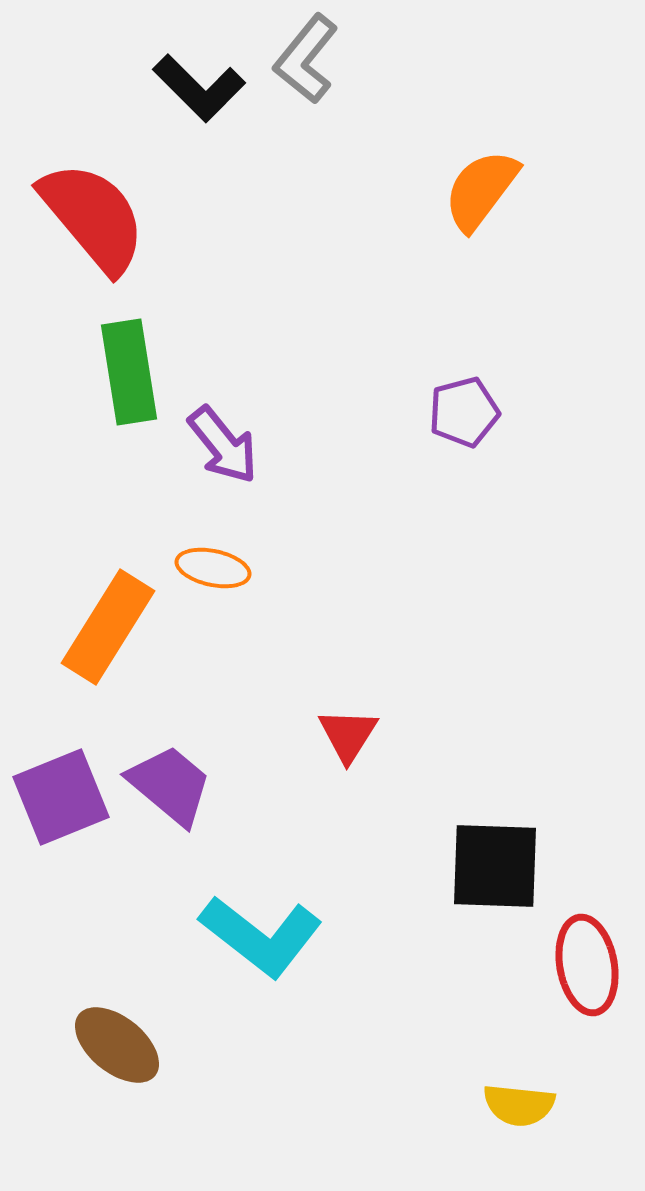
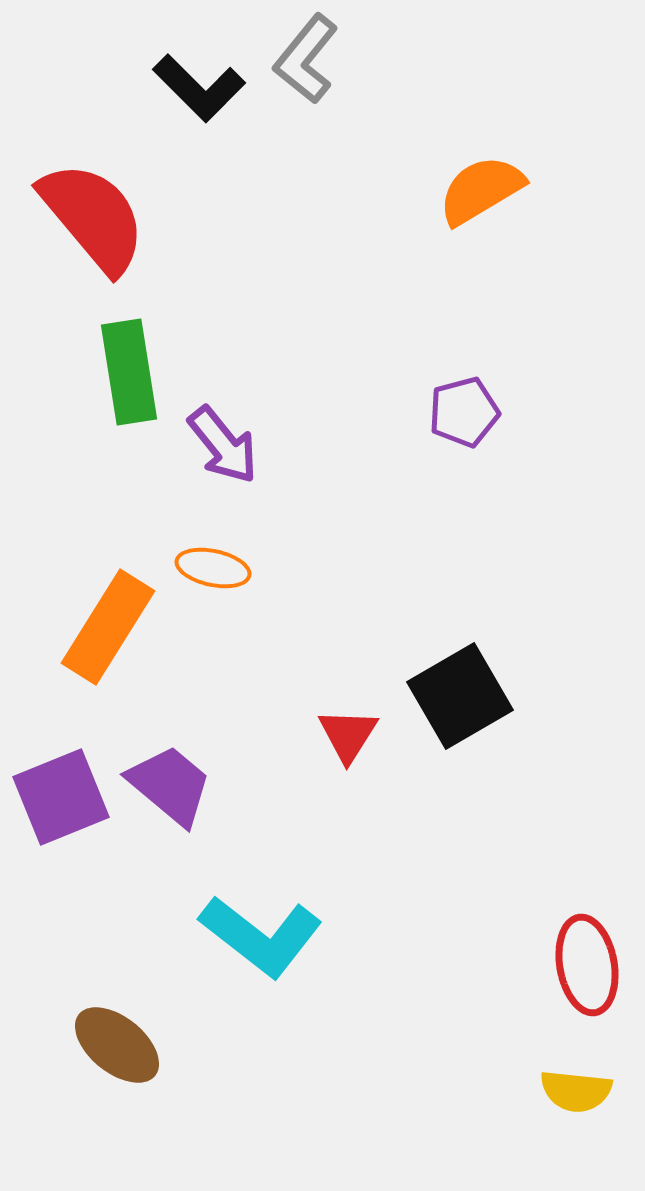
orange semicircle: rotated 22 degrees clockwise
black square: moved 35 px left, 170 px up; rotated 32 degrees counterclockwise
yellow semicircle: moved 57 px right, 14 px up
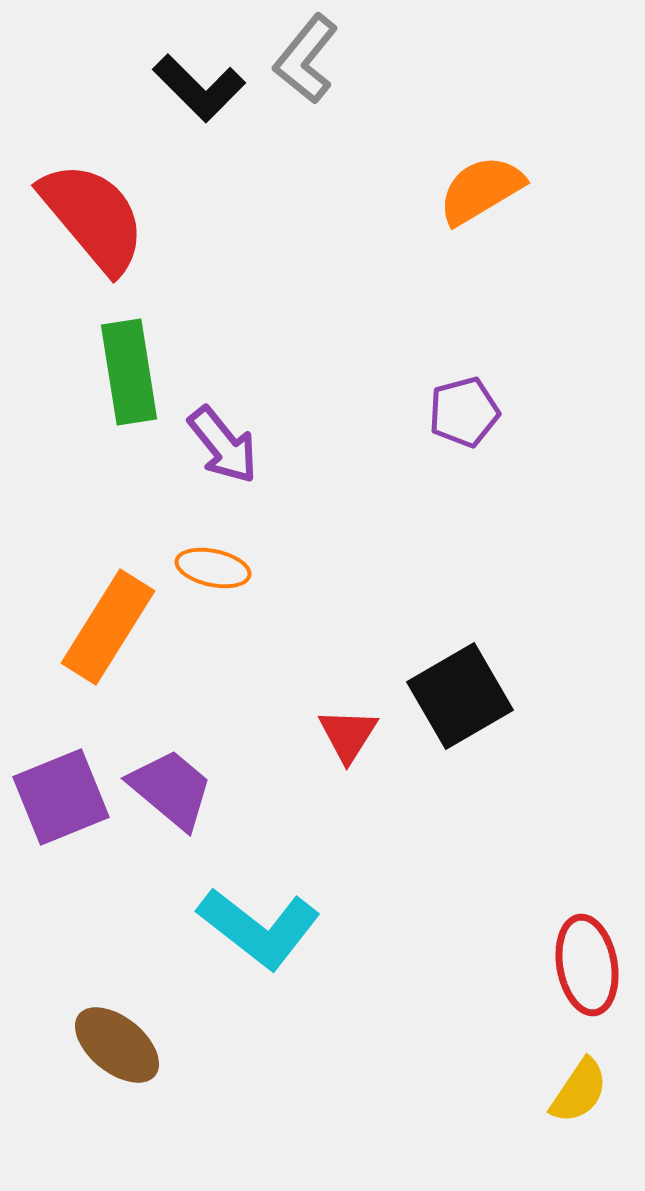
purple trapezoid: moved 1 px right, 4 px down
cyan L-shape: moved 2 px left, 8 px up
yellow semicircle: moved 3 px right; rotated 62 degrees counterclockwise
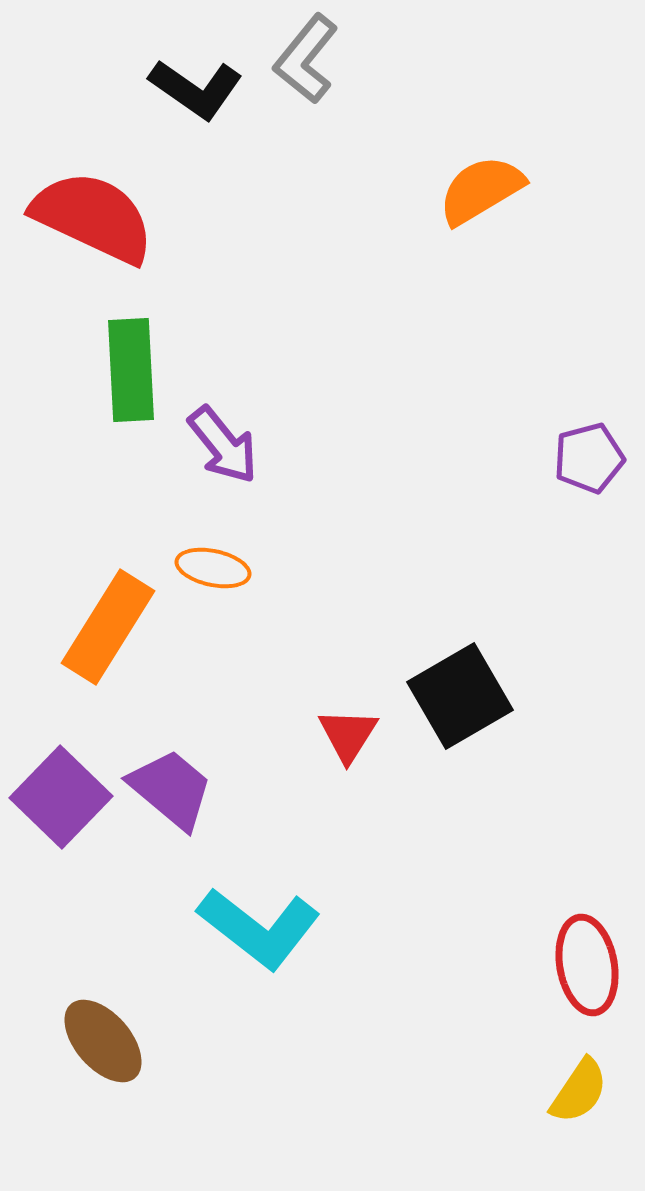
black L-shape: moved 3 px left, 1 px down; rotated 10 degrees counterclockwise
red semicircle: rotated 25 degrees counterclockwise
green rectangle: moved 2 px right, 2 px up; rotated 6 degrees clockwise
purple pentagon: moved 125 px right, 46 px down
purple square: rotated 24 degrees counterclockwise
brown ellipse: moved 14 px left, 4 px up; rotated 10 degrees clockwise
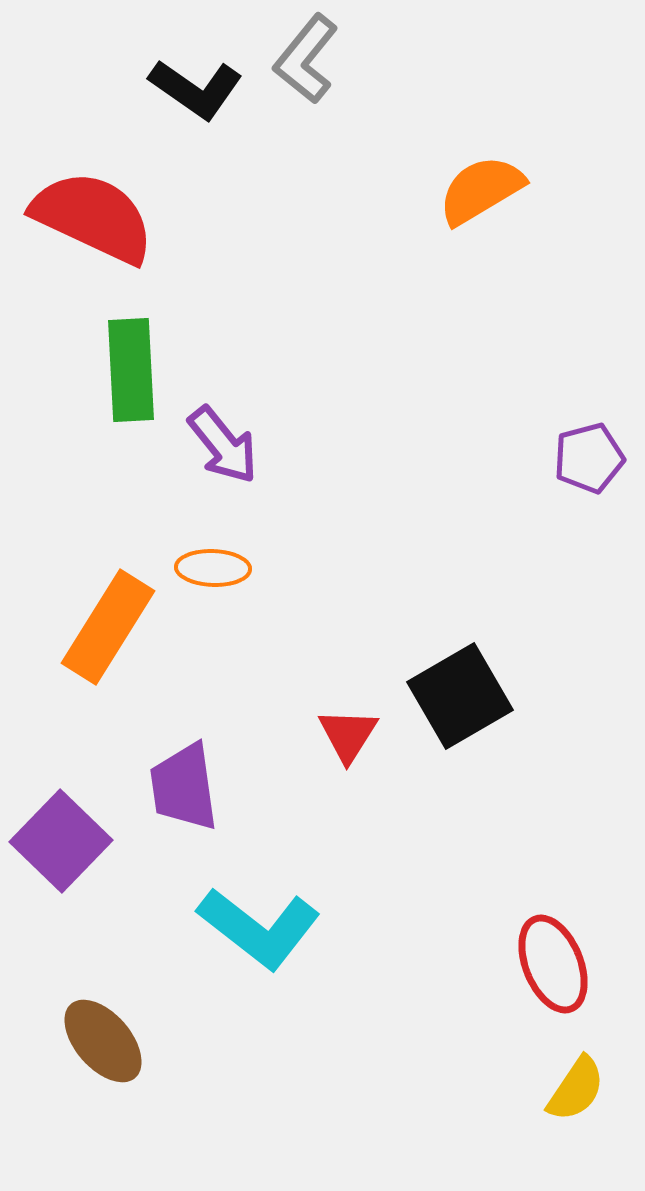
orange ellipse: rotated 10 degrees counterclockwise
purple trapezoid: moved 13 px right, 2 px up; rotated 138 degrees counterclockwise
purple square: moved 44 px down
red ellipse: moved 34 px left, 1 px up; rotated 12 degrees counterclockwise
yellow semicircle: moved 3 px left, 2 px up
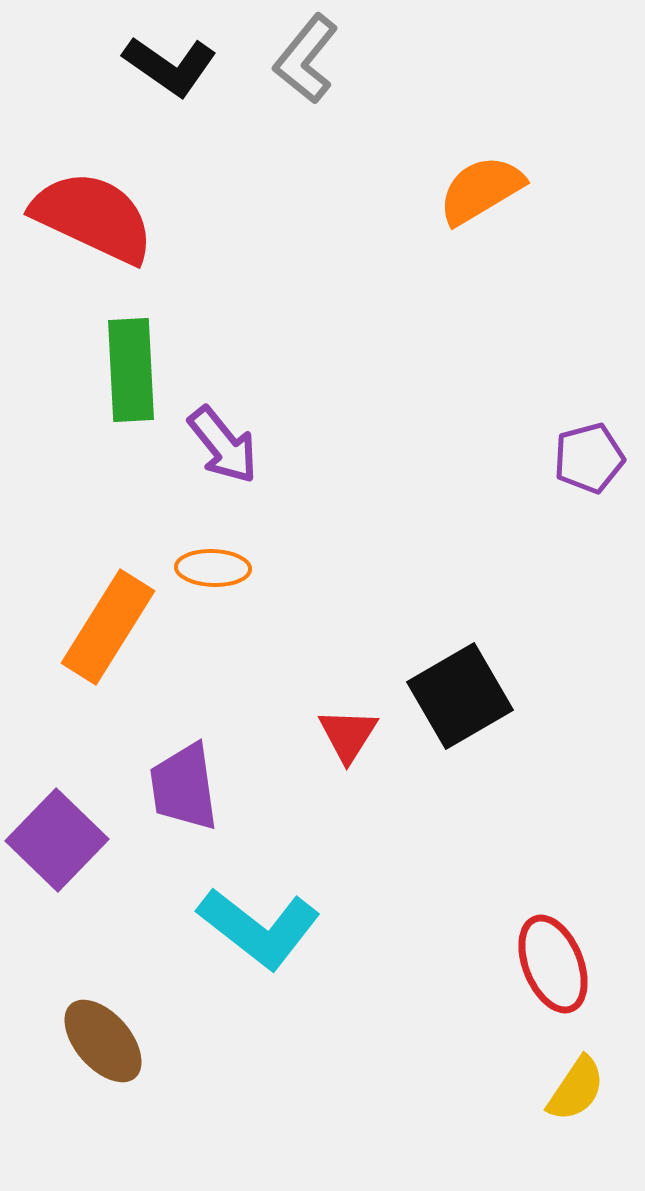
black L-shape: moved 26 px left, 23 px up
purple square: moved 4 px left, 1 px up
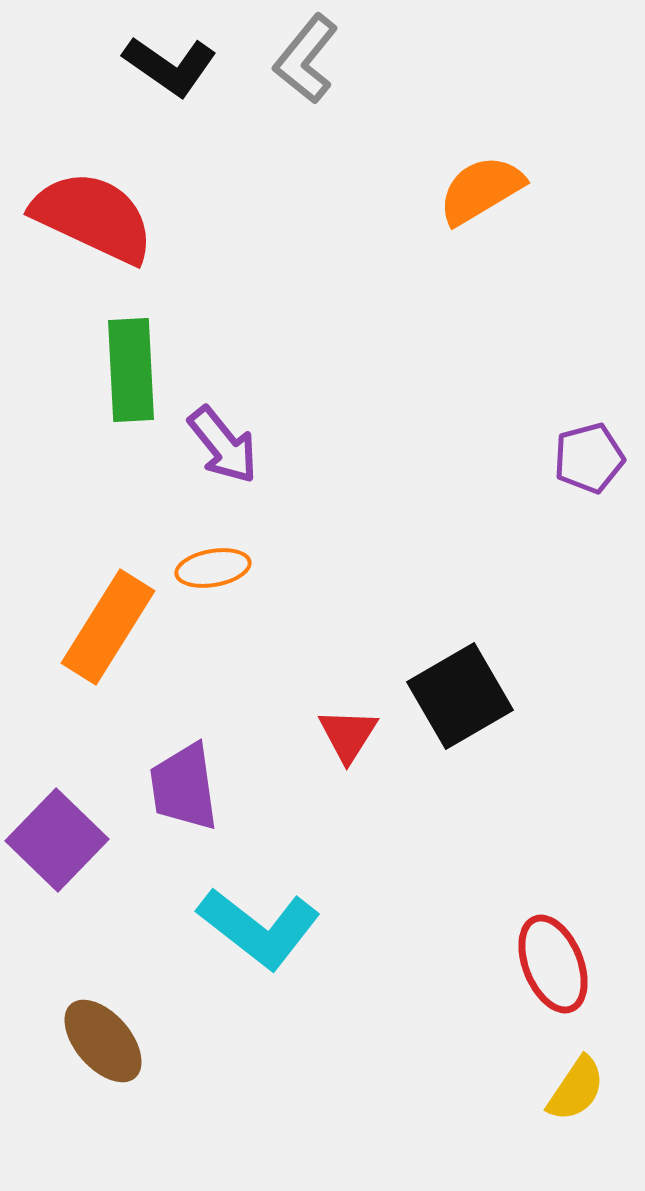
orange ellipse: rotated 12 degrees counterclockwise
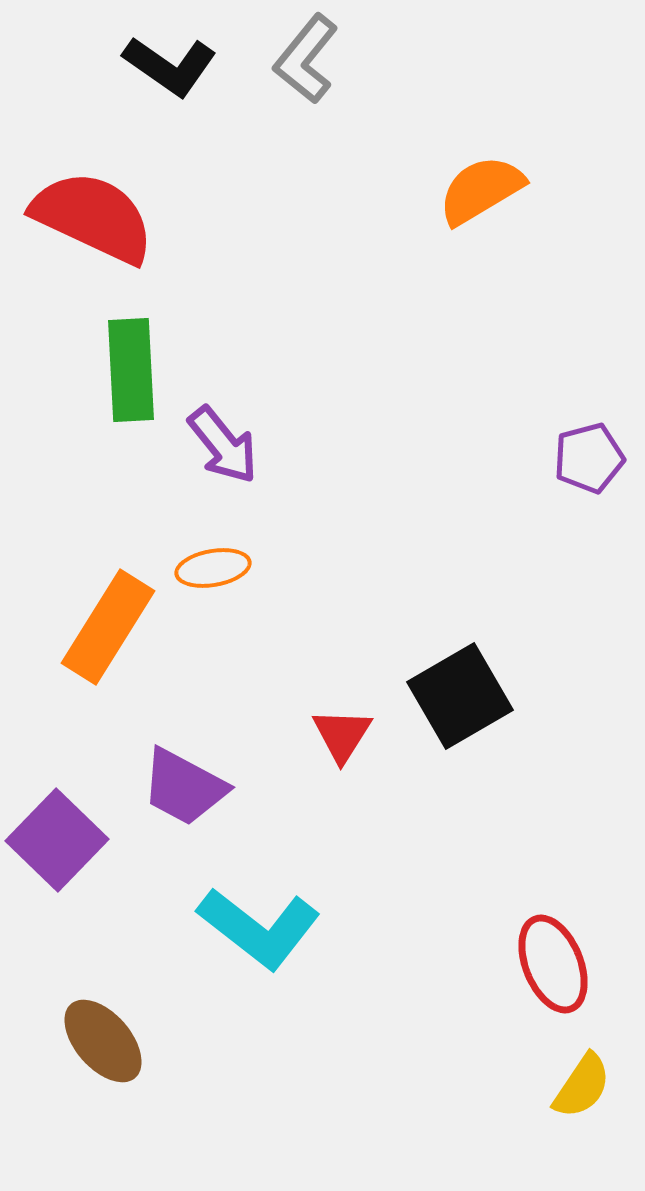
red triangle: moved 6 px left
purple trapezoid: rotated 54 degrees counterclockwise
yellow semicircle: moved 6 px right, 3 px up
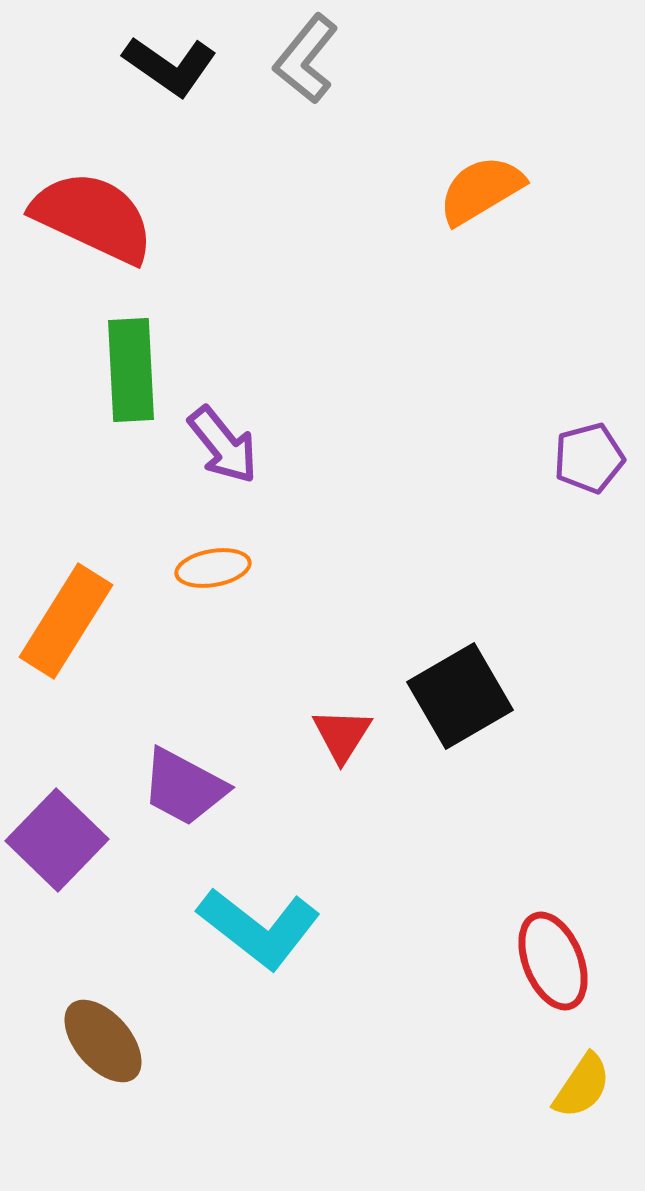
orange rectangle: moved 42 px left, 6 px up
red ellipse: moved 3 px up
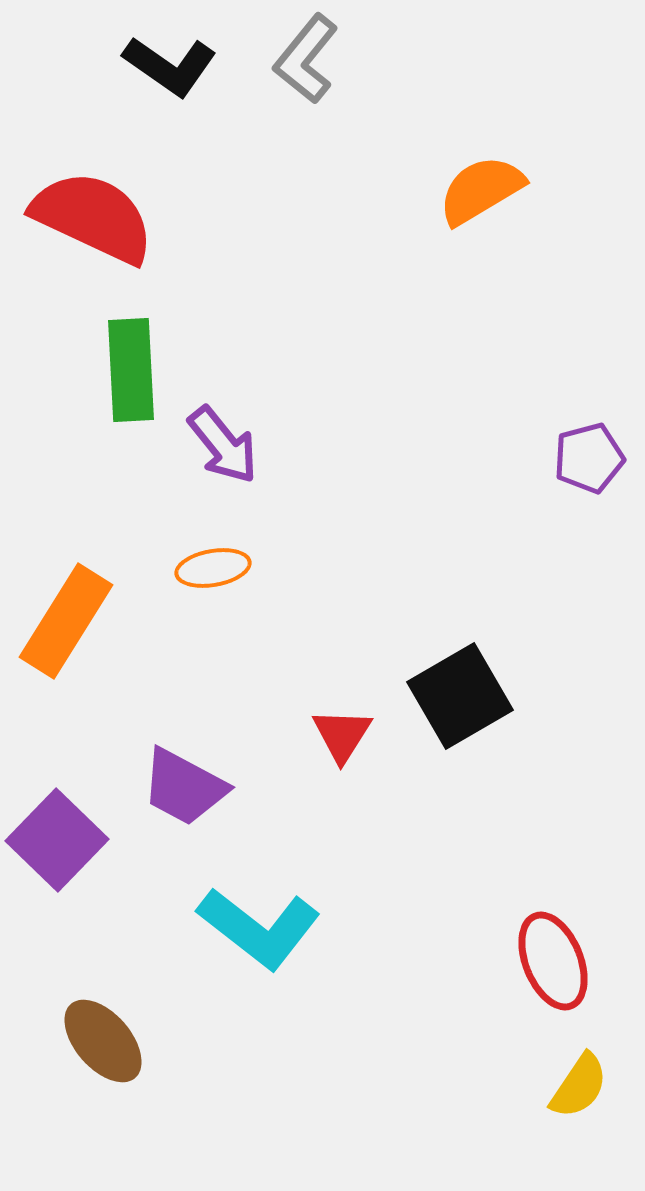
yellow semicircle: moved 3 px left
